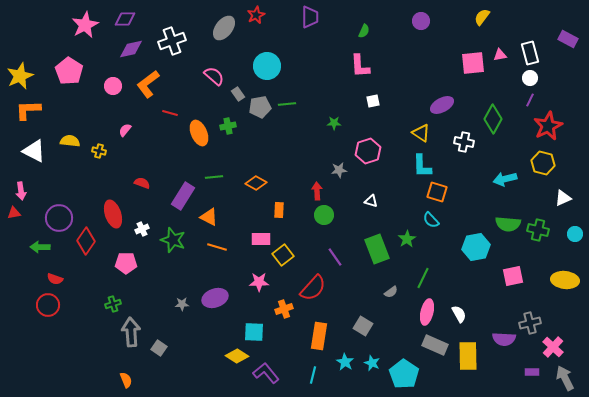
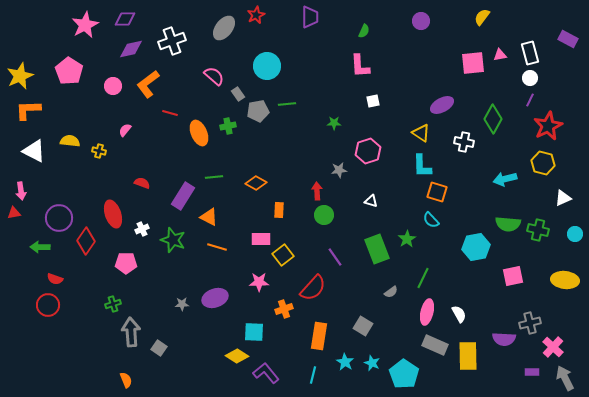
gray pentagon at (260, 107): moved 2 px left, 4 px down
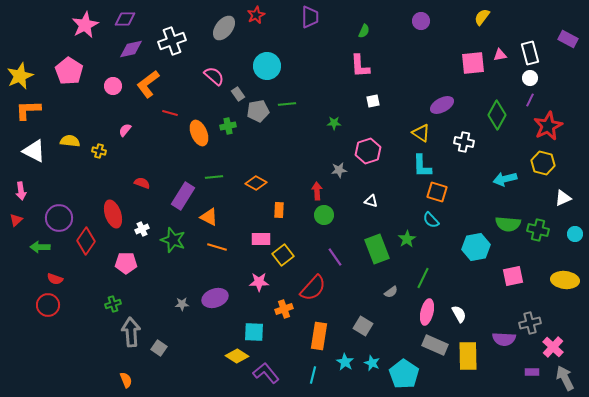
green diamond at (493, 119): moved 4 px right, 4 px up
red triangle at (14, 213): moved 2 px right, 7 px down; rotated 32 degrees counterclockwise
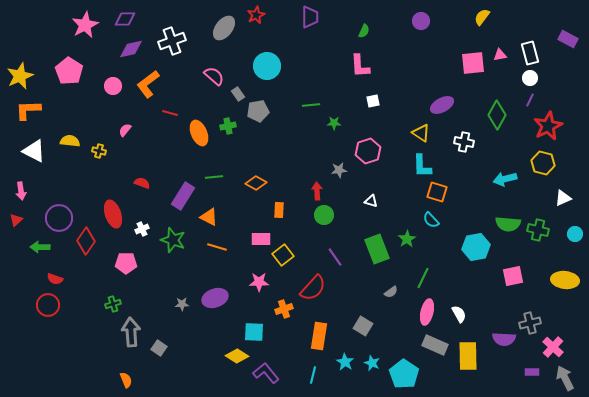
green line at (287, 104): moved 24 px right, 1 px down
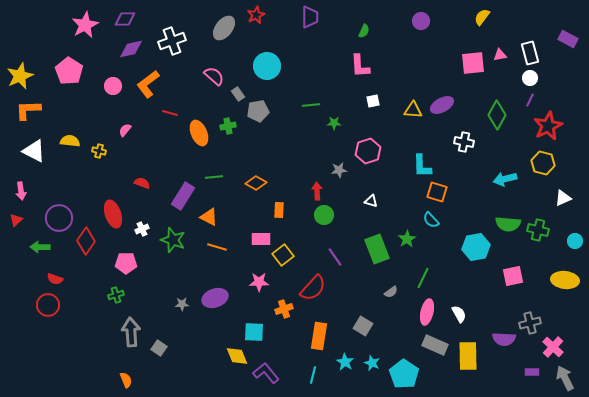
yellow triangle at (421, 133): moved 8 px left, 23 px up; rotated 30 degrees counterclockwise
cyan circle at (575, 234): moved 7 px down
green cross at (113, 304): moved 3 px right, 9 px up
yellow diamond at (237, 356): rotated 35 degrees clockwise
